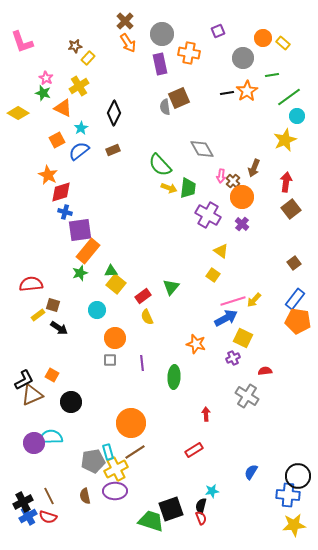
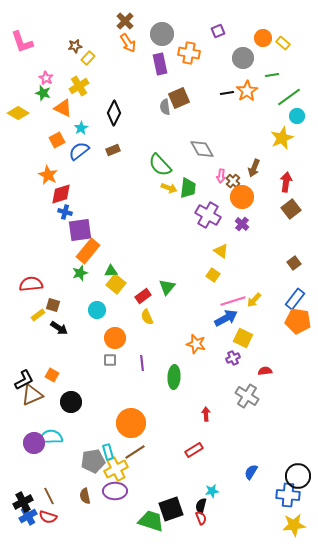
yellow star at (285, 140): moved 3 px left, 2 px up
red diamond at (61, 192): moved 2 px down
green triangle at (171, 287): moved 4 px left
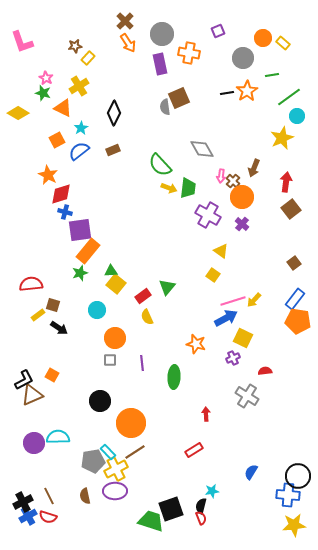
black circle at (71, 402): moved 29 px right, 1 px up
cyan semicircle at (51, 437): moved 7 px right
cyan rectangle at (108, 452): rotated 28 degrees counterclockwise
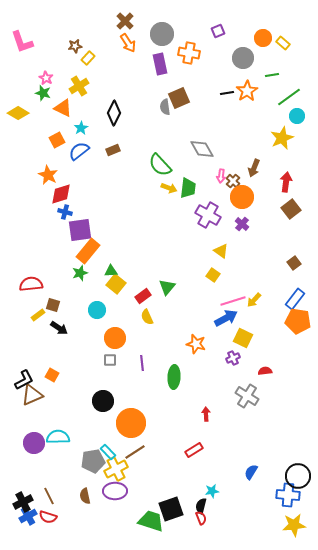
black circle at (100, 401): moved 3 px right
